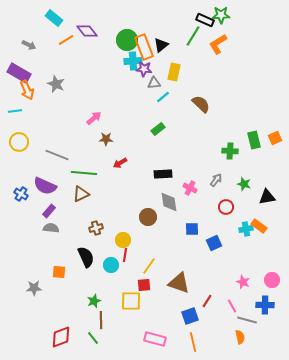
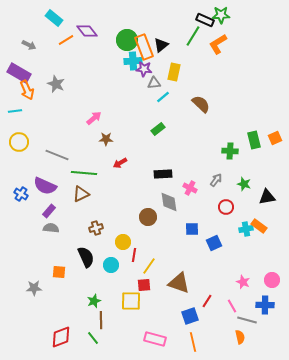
yellow circle at (123, 240): moved 2 px down
red line at (125, 255): moved 9 px right
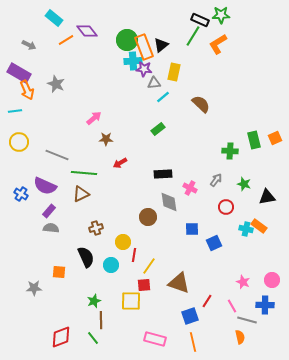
black rectangle at (205, 20): moved 5 px left
cyan cross at (246, 229): rotated 24 degrees clockwise
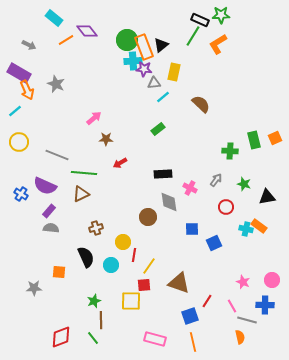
cyan line at (15, 111): rotated 32 degrees counterclockwise
